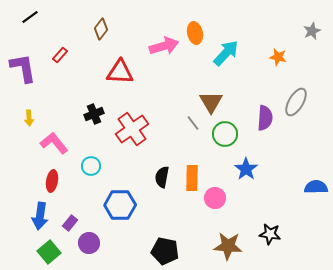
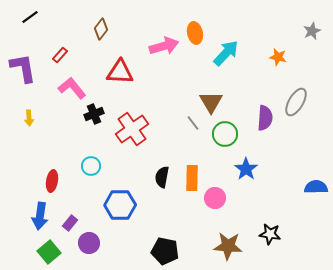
pink L-shape: moved 18 px right, 55 px up
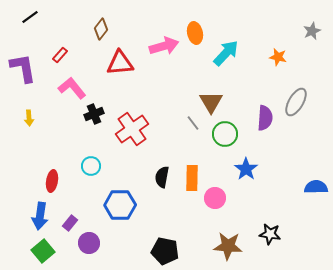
red triangle: moved 9 px up; rotated 8 degrees counterclockwise
green square: moved 6 px left, 1 px up
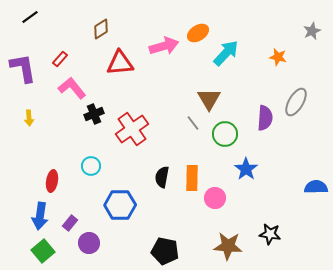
brown diamond: rotated 20 degrees clockwise
orange ellipse: moved 3 px right; rotated 70 degrees clockwise
red rectangle: moved 4 px down
brown triangle: moved 2 px left, 3 px up
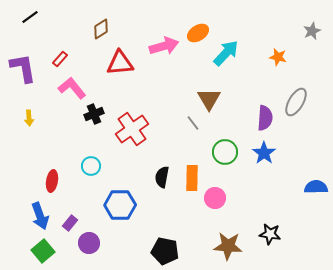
green circle: moved 18 px down
blue star: moved 18 px right, 16 px up
blue arrow: rotated 28 degrees counterclockwise
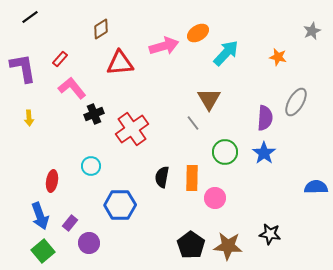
black pentagon: moved 26 px right, 6 px up; rotated 24 degrees clockwise
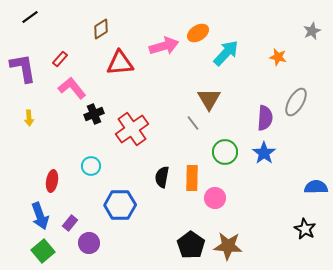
black star: moved 35 px right, 5 px up; rotated 20 degrees clockwise
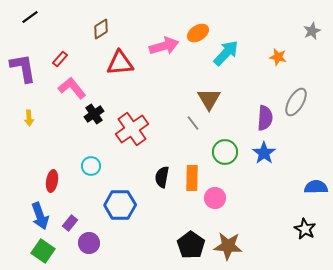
black cross: rotated 12 degrees counterclockwise
green square: rotated 15 degrees counterclockwise
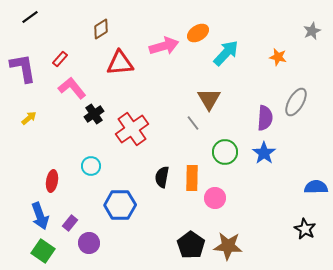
yellow arrow: rotated 126 degrees counterclockwise
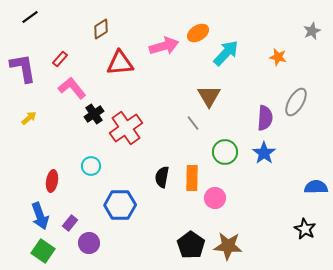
brown triangle: moved 3 px up
red cross: moved 6 px left, 1 px up
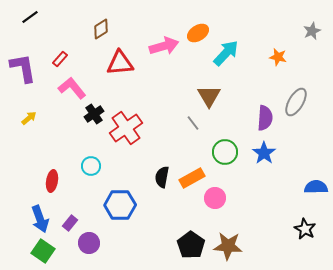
orange rectangle: rotated 60 degrees clockwise
blue arrow: moved 3 px down
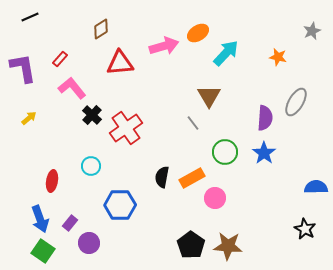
black line: rotated 12 degrees clockwise
black cross: moved 2 px left, 1 px down; rotated 12 degrees counterclockwise
